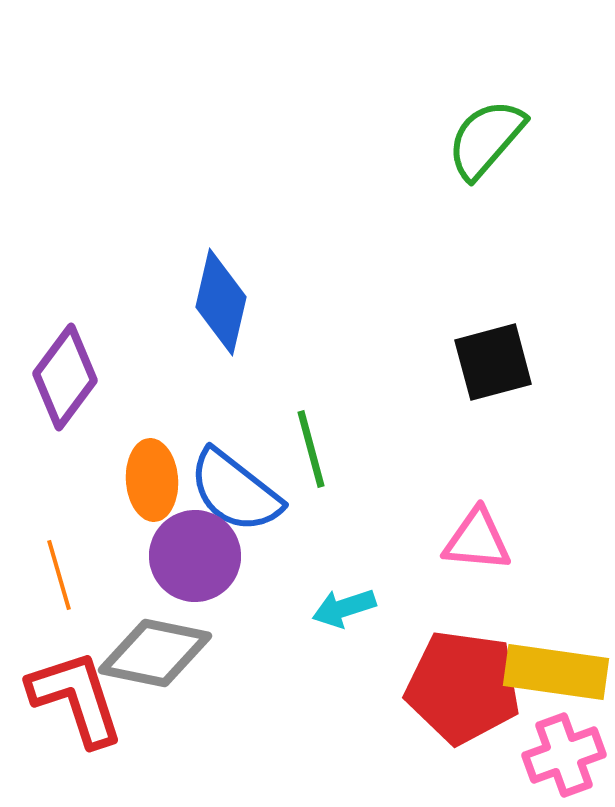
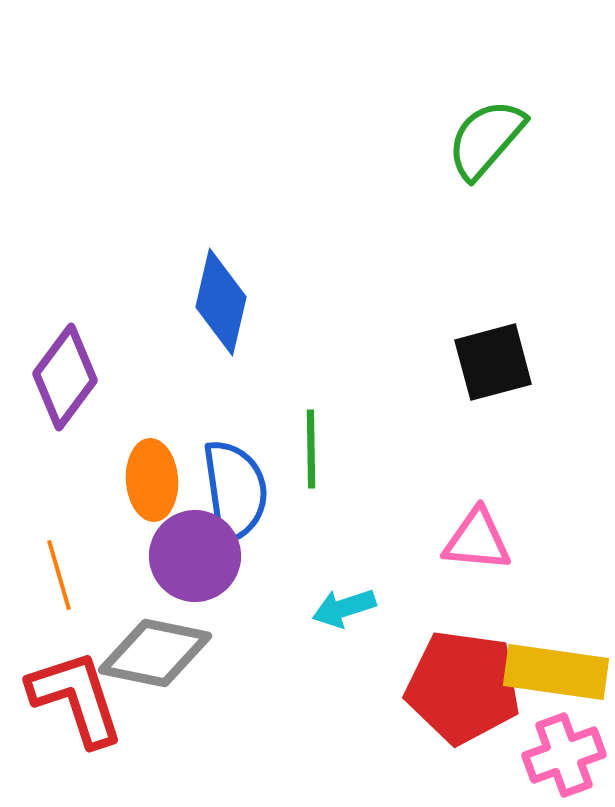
green line: rotated 14 degrees clockwise
blue semicircle: rotated 136 degrees counterclockwise
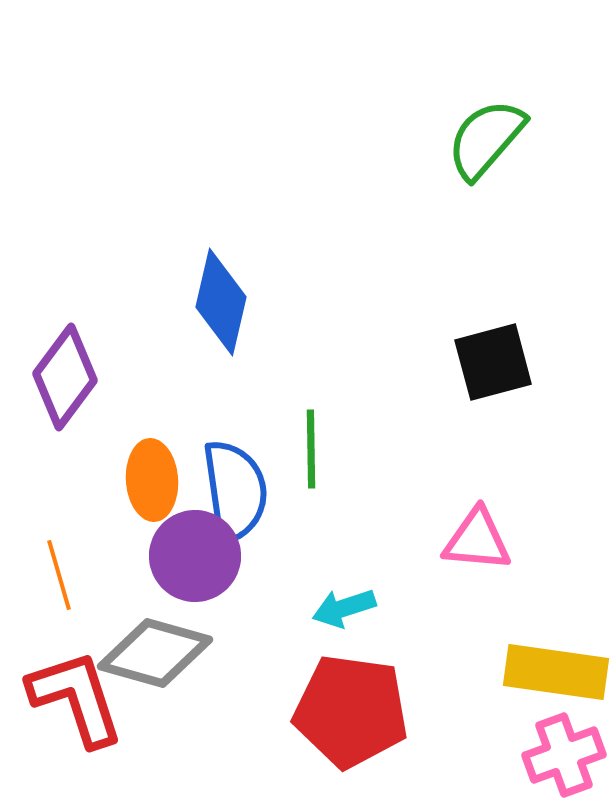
gray diamond: rotated 4 degrees clockwise
red pentagon: moved 112 px left, 24 px down
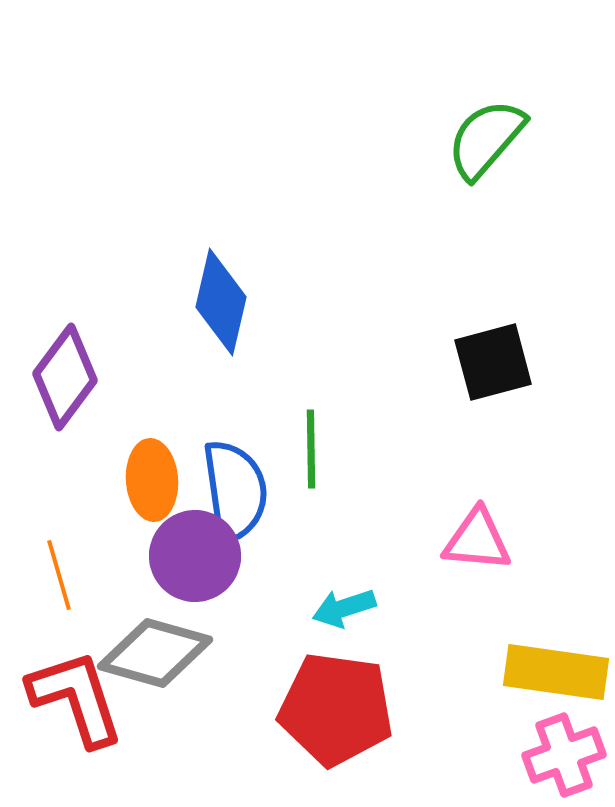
red pentagon: moved 15 px left, 2 px up
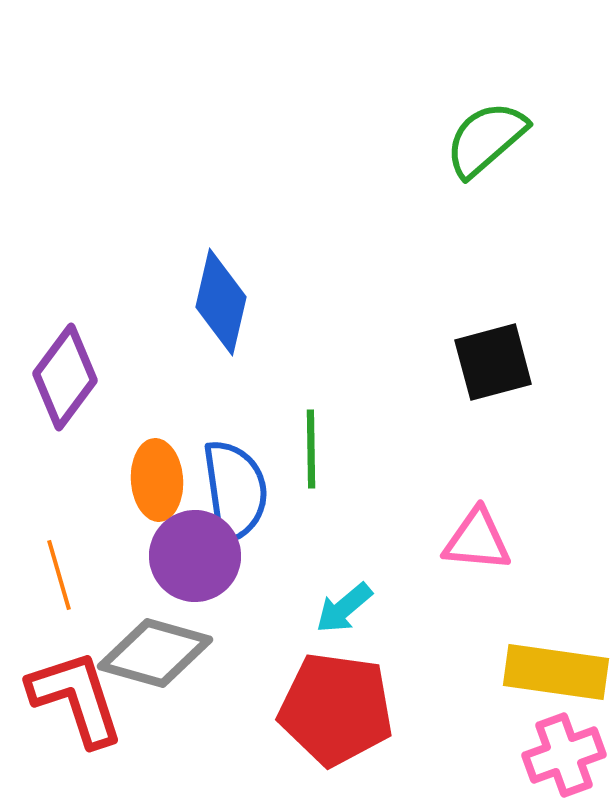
green semicircle: rotated 8 degrees clockwise
orange ellipse: moved 5 px right
cyan arrow: rotated 22 degrees counterclockwise
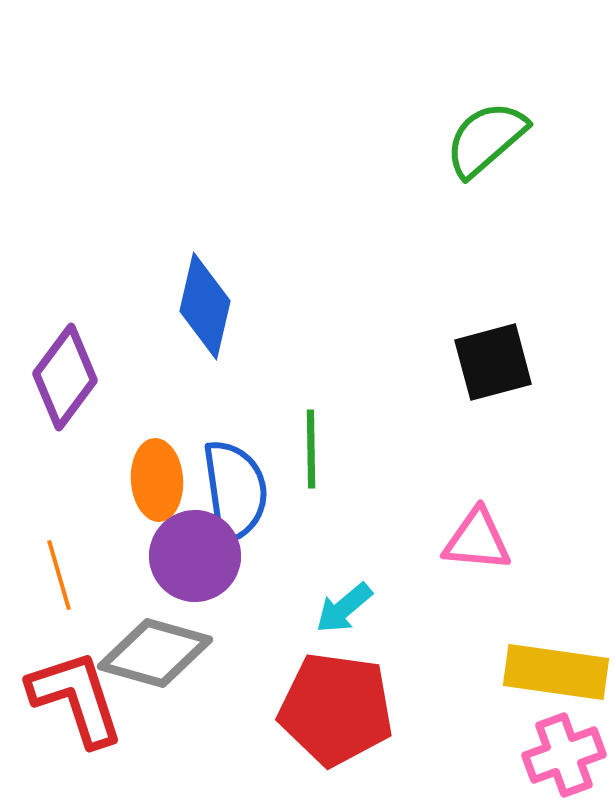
blue diamond: moved 16 px left, 4 px down
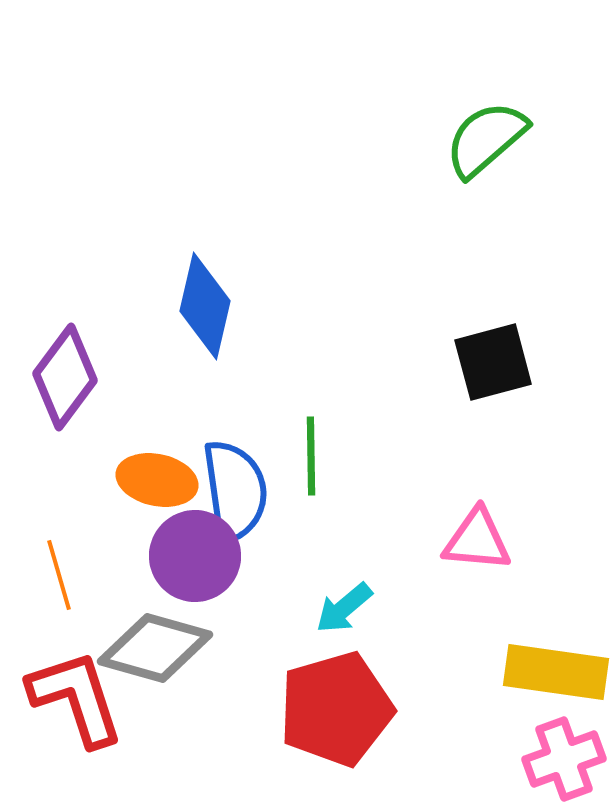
green line: moved 7 px down
orange ellipse: rotated 74 degrees counterclockwise
gray diamond: moved 5 px up
red pentagon: rotated 24 degrees counterclockwise
pink cross: moved 4 px down
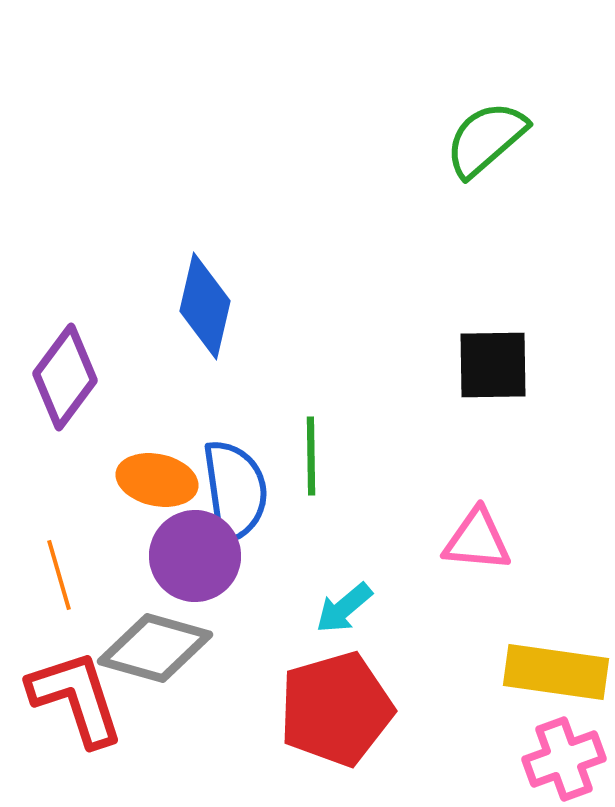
black square: moved 3 px down; rotated 14 degrees clockwise
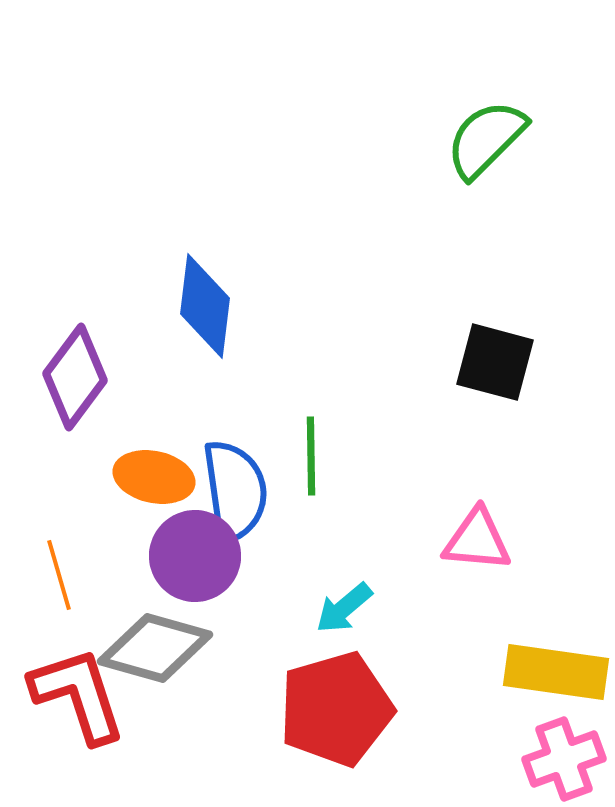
green semicircle: rotated 4 degrees counterclockwise
blue diamond: rotated 6 degrees counterclockwise
black square: moved 2 px right, 3 px up; rotated 16 degrees clockwise
purple diamond: moved 10 px right
orange ellipse: moved 3 px left, 3 px up
red L-shape: moved 2 px right, 3 px up
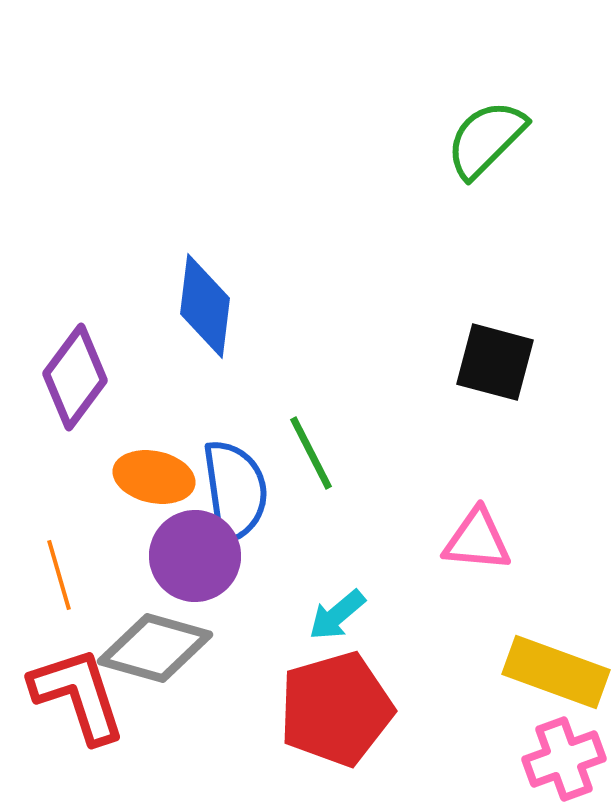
green line: moved 3 px up; rotated 26 degrees counterclockwise
cyan arrow: moved 7 px left, 7 px down
yellow rectangle: rotated 12 degrees clockwise
